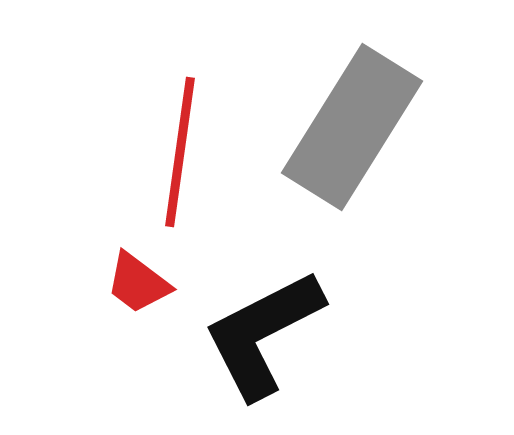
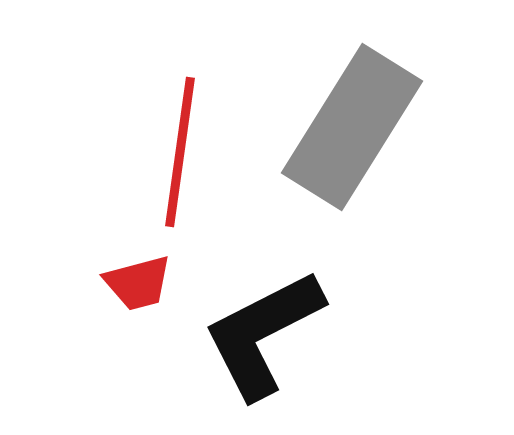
red trapezoid: rotated 52 degrees counterclockwise
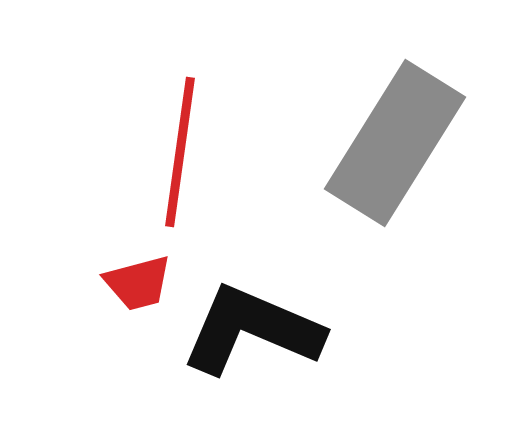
gray rectangle: moved 43 px right, 16 px down
black L-shape: moved 11 px left, 4 px up; rotated 50 degrees clockwise
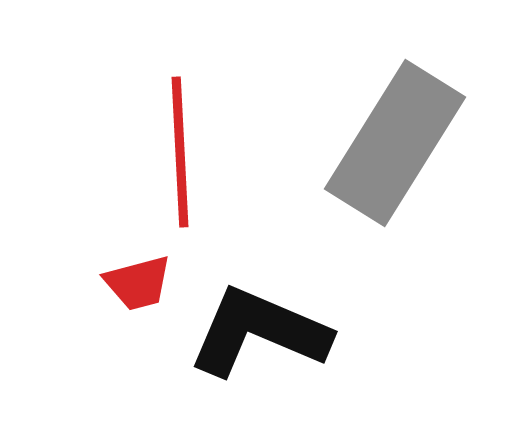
red line: rotated 11 degrees counterclockwise
black L-shape: moved 7 px right, 2 px down
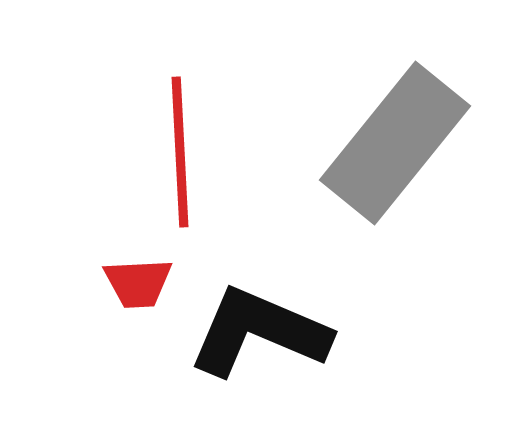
gray rectangle: rotated 7 degrees clockwise
red trapezoid: rotated 12 degrees clockwise
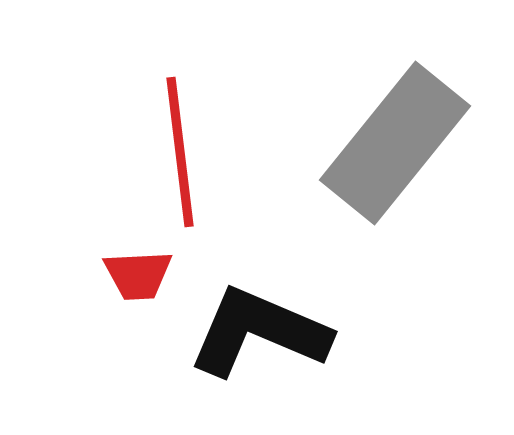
red line: rotated 4 degrees counterclockwise
red trapezoid: moved 8 px up
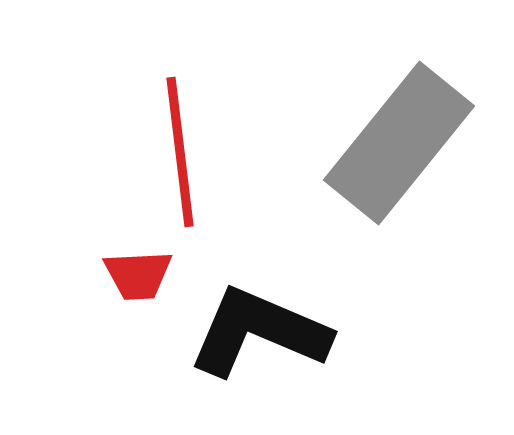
gray rectangle: moved 4 px right
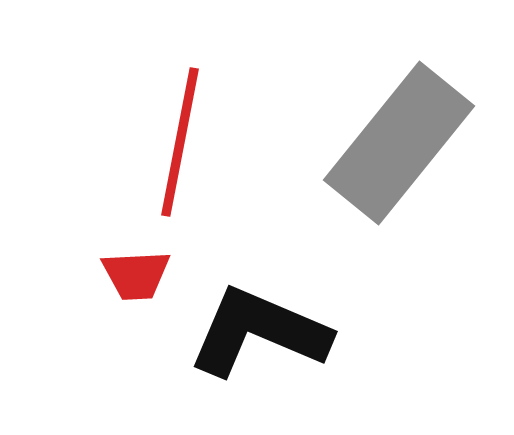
red line: moved 10 px up; rotated 18 degrees clockwise
red trapezoid: moved 2 px left
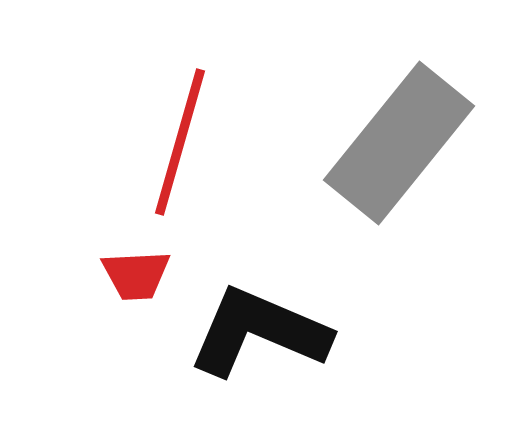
red line: rotated 5 degrees clockwise
